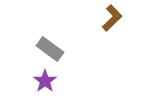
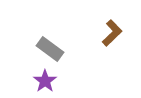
brown L-shape: moved 15 px down
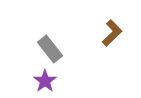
gray rectangle: rotated 16 degrees clockwise
